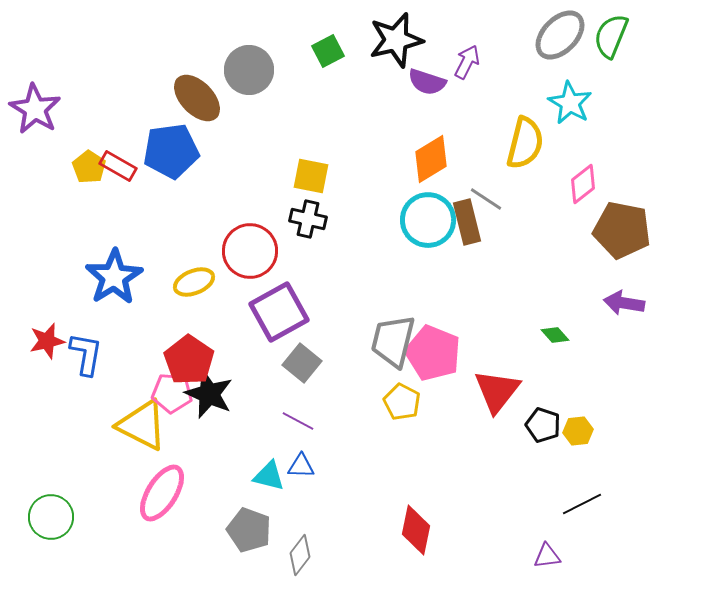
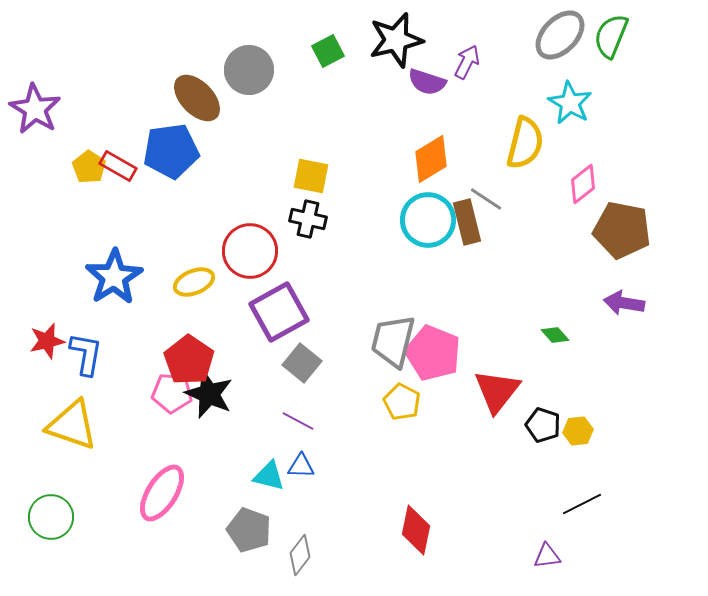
yellow triangle at (142, 425): moved 70 px left; rotated 8 degrees counterclockwise
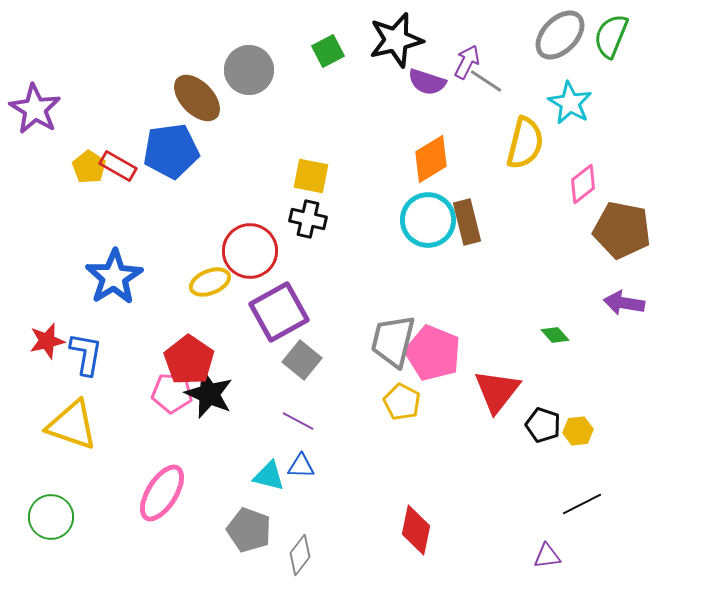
gray line at (486, 199): moved 118 px up
yellow ellipse at (194, 282): moved 16 px right
gray square at (302, 363): moved 3 px up
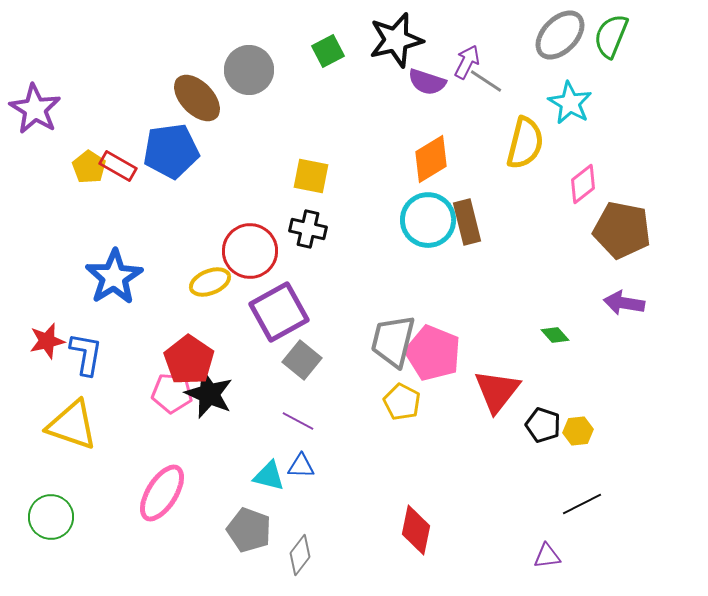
black cross at (308, 219): moved 10 px down
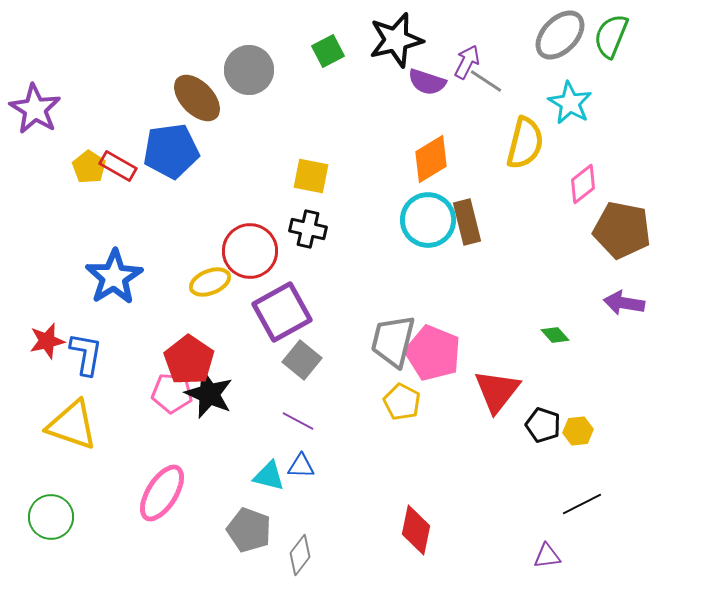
purple square at (279, 312): moved 3 px right
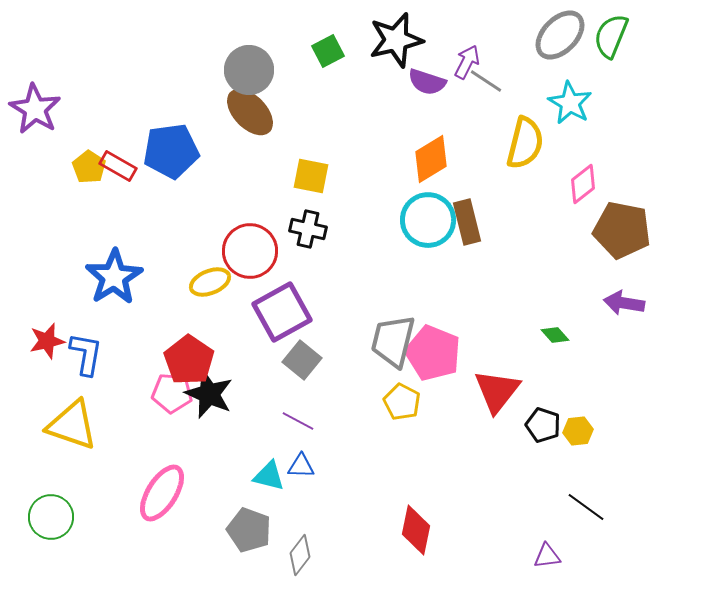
brown ellipse at (197, 98): moved 53 px right, 14 px down
black line at (582, 504): moved 4 px right, 3 px down; rotated 63 degrees clockwise
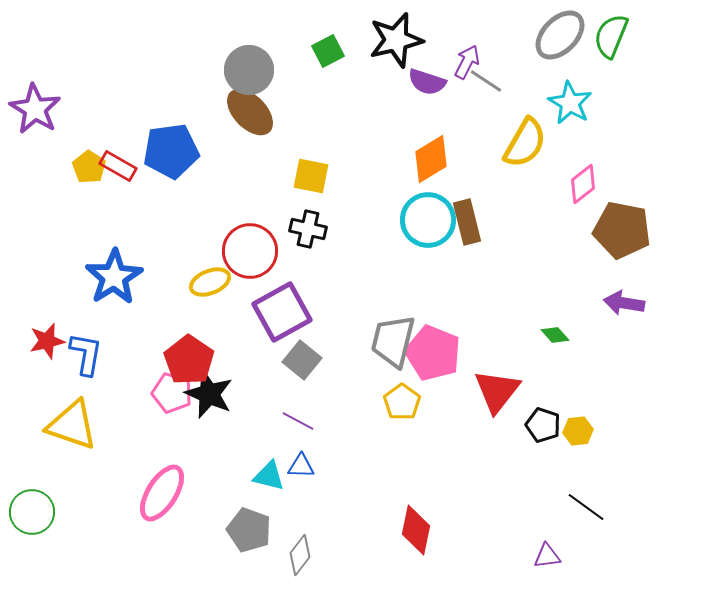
yellow semicircle at (525, 143): rotated 16 degrees clockwise
pink pentagon at (172, 393): rotated 12 degrees clockwise
yellow pentagon at (402, 402): rotated 9 degrees clockwise
green circle at (51, 517): moved 19 px left, 5 px up
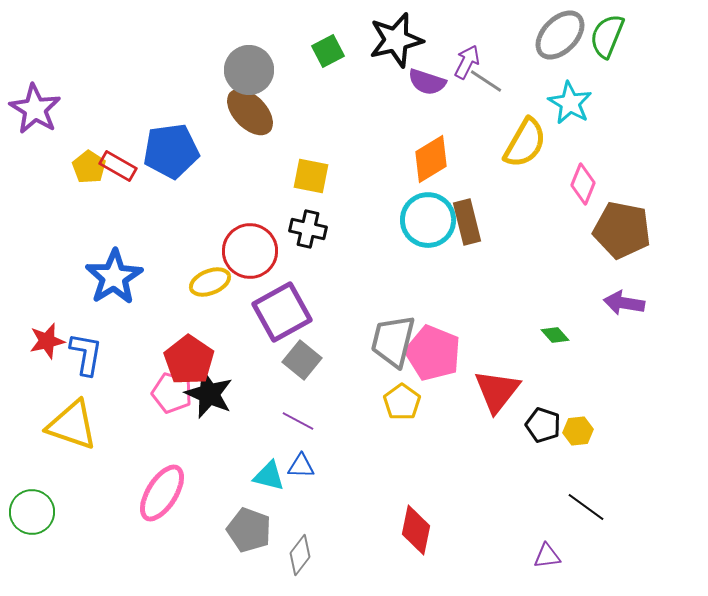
green semicircle at (611, 36): moved 4 px left
pink diamond at (583, 184): rotated 30 degrees counterclockwise
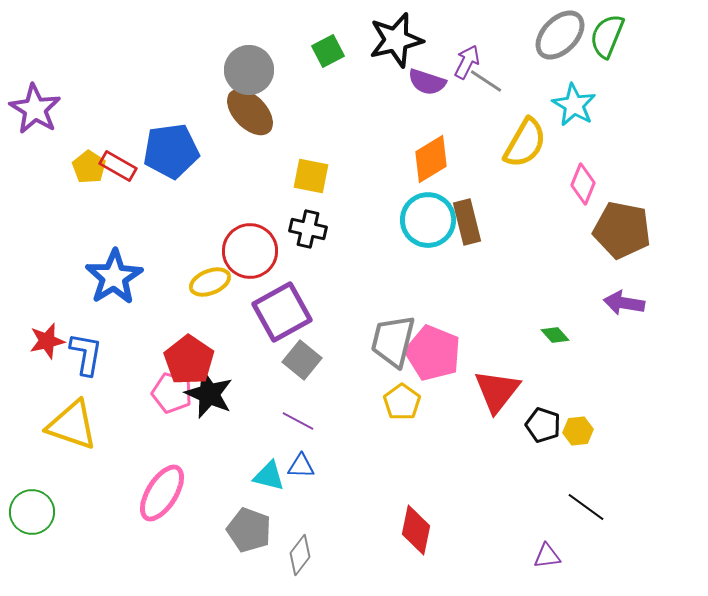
cyan star at (570, 103): moved 4 px right, 2 px down
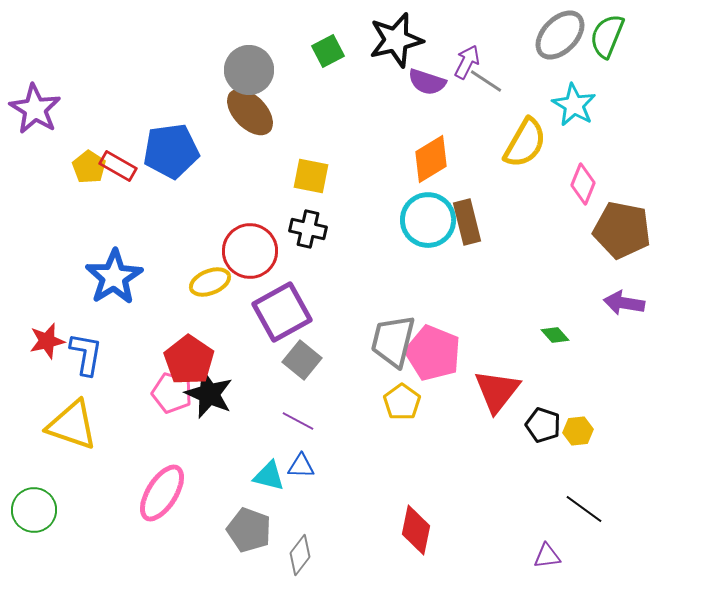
black line at (586, 507): moved 2 px left, 2 px down
green circle at (32, 512): moved 2 px right, 2 px up
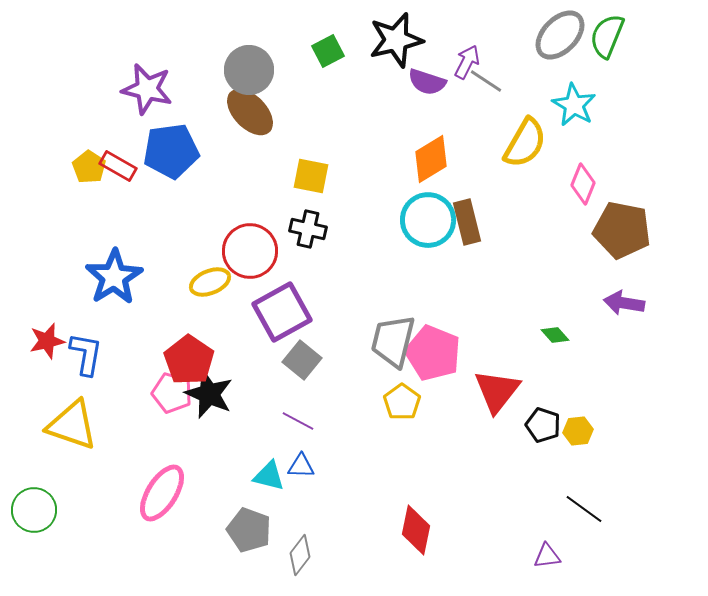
purple star at (35, 109): moved 112 px right, 20 px up; rotated 18 degrees counterclockwise
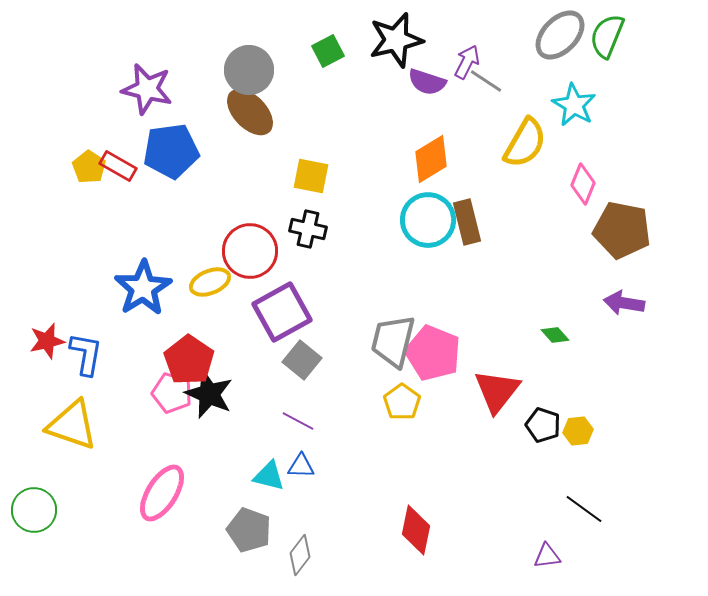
blue star at (114, 277): moved 29 px right, 11 px down
